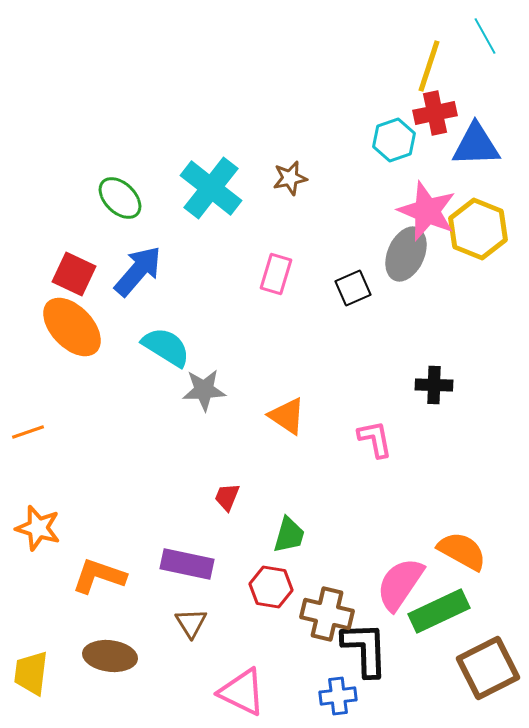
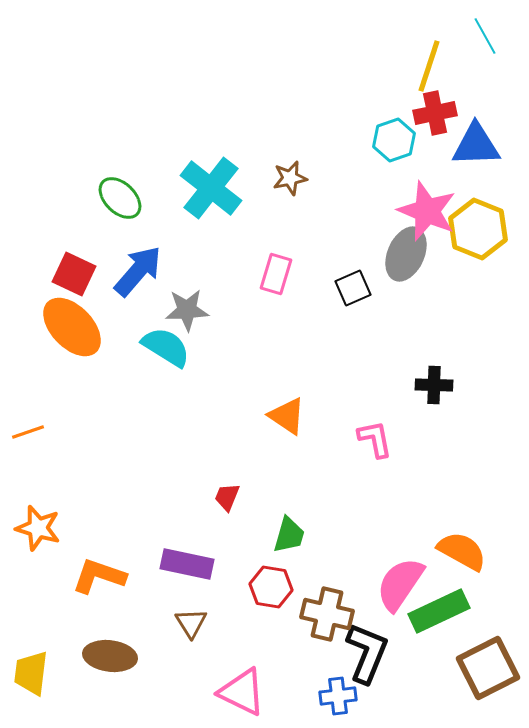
gray star: moved 17 px left, 80 px up
black L-shape: moved 2 px right, 4 px down; rotated 24 degrees clockwise
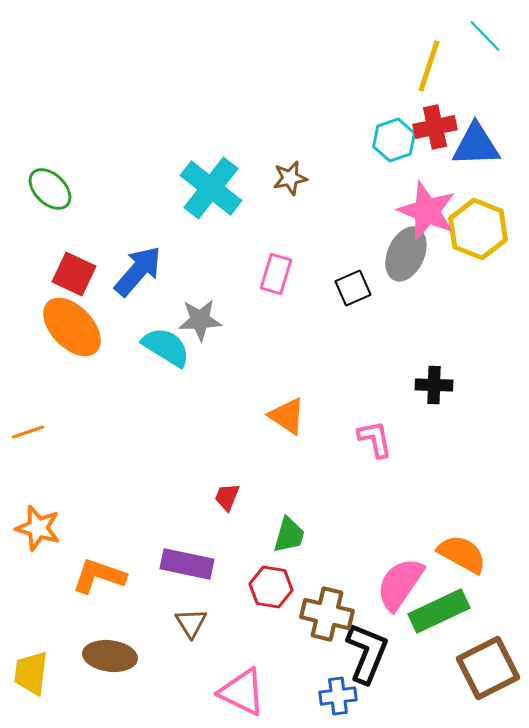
cyan line: rotated 15 degrees counterclockwise
red cross: moved 14 px down
green ellipse: moved 70 px left, 9 px up
gray star: moved 13 px right, 10 px down
orange semicircle: moved 3 px down
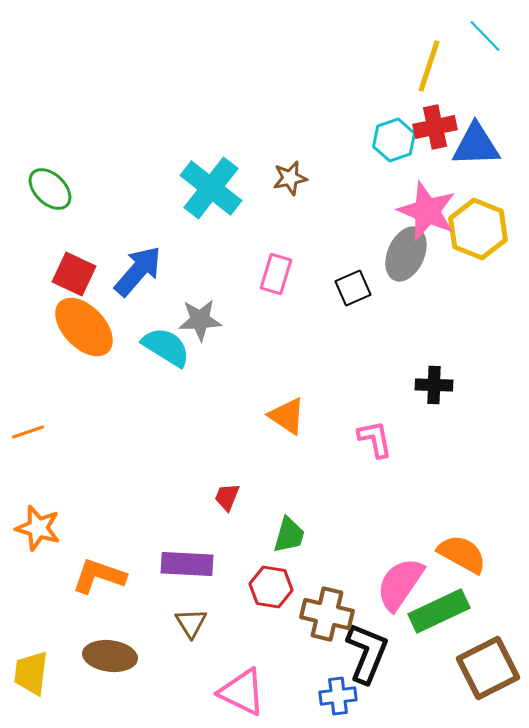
orange ellipse: moved 12 px right
purple rectangle: rotated 9 degrees counterclockwise
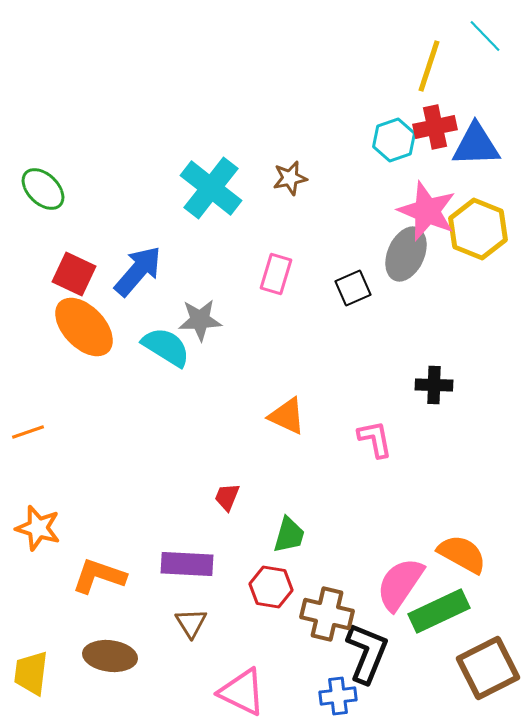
green ellipse: moved 7 px left
orange triangle: rotated 9 degrees counterclockwise
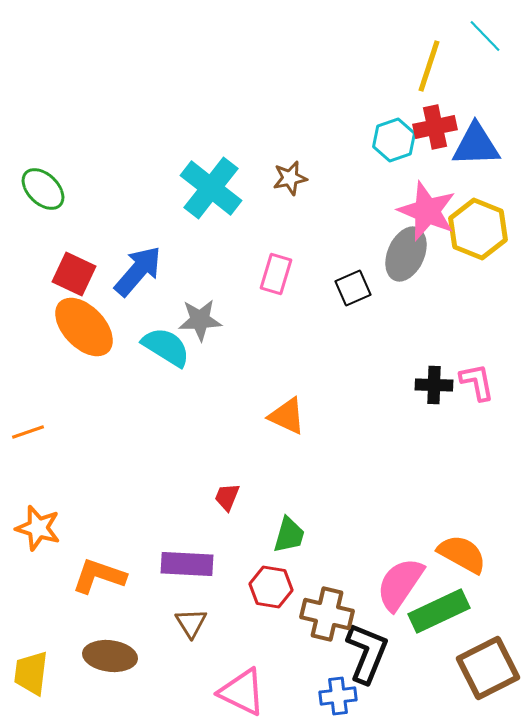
pink L-shape: moved 102 px right, 57 px up
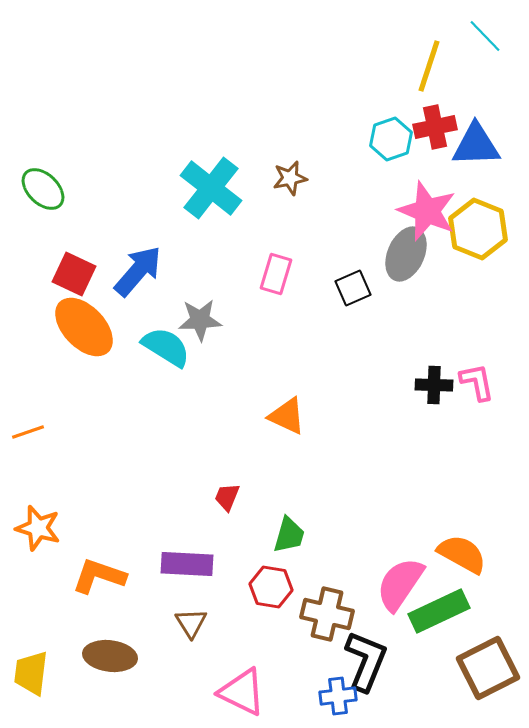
cyan hexagon: moved 3 px left, 1 px up
black L-shape: moved 1 px left, 8 px down
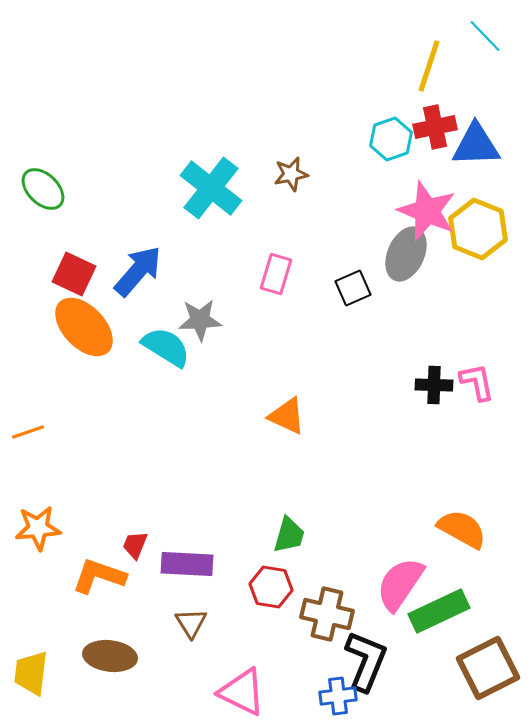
brown star: moved 1 px right, 4 px up
red trapezoid: moved 92 px left, 48 px down
orange star: rotated 21 degrees counterclockwise
orange semicircle: moved 25 px up
